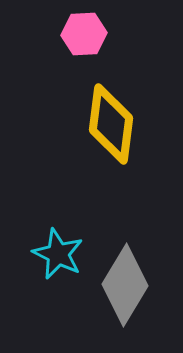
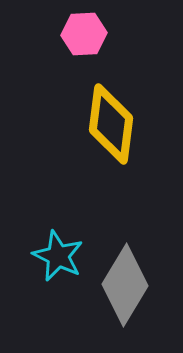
cyan star: moved 2 px down
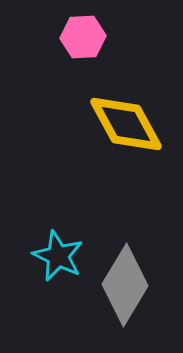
pink hexagon: moved 1 px left, 3 px down
yellow diamond: moved 15 px right; rotated 36 degrees counterclockwise
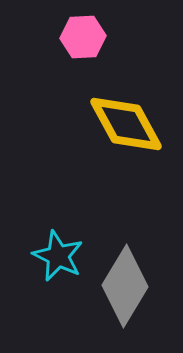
gray diamond: moved 1 px down
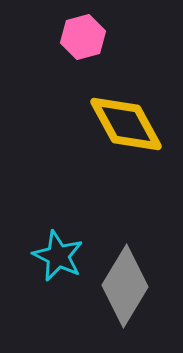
pink hexagon: rotated 12 degrees counterclockwise
